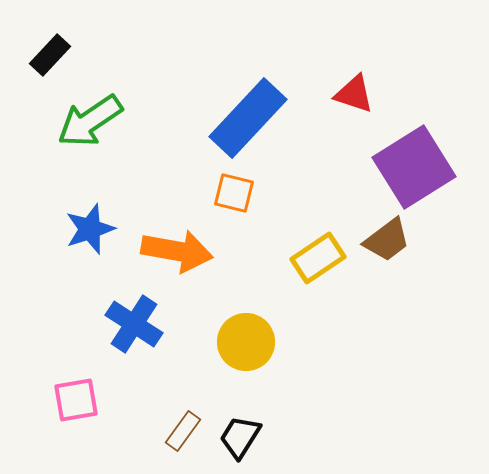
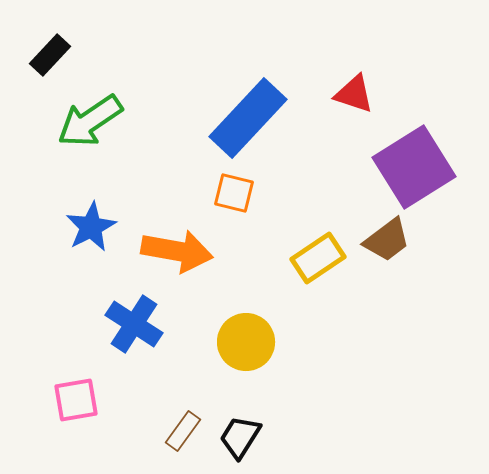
blue star: moved 1 px right, 2 px up; rotated 9 degrees counterclockwise
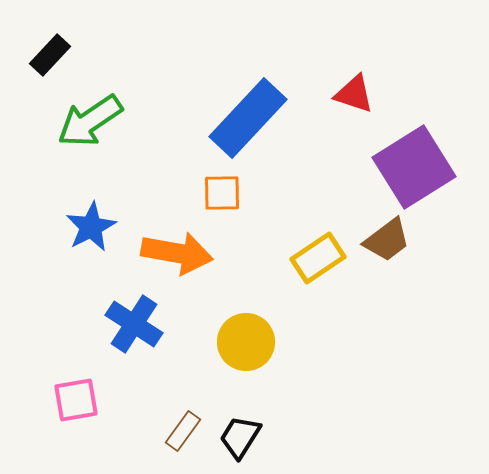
orange square: moved 12 px left; rotated 15 degrees counterclockwise
orange arrow: moved 2 px down
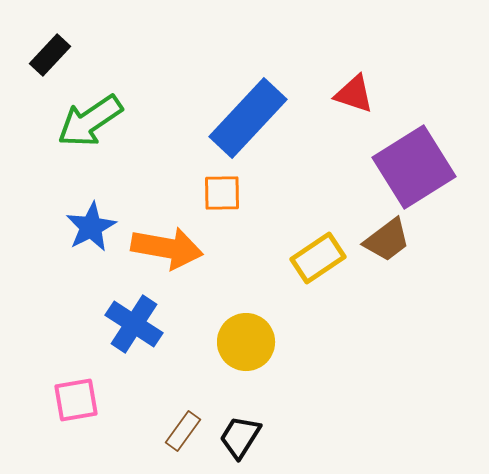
orange arrow: moved 10 px left, 5 px up
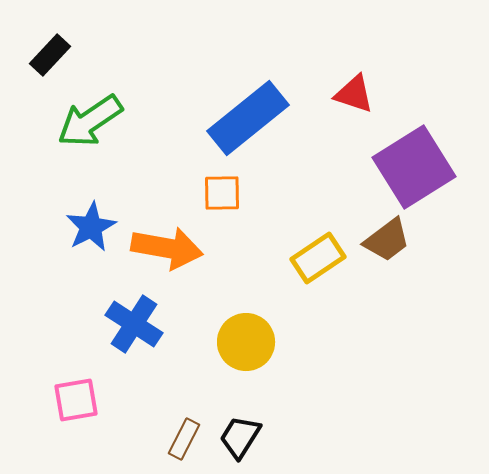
blue rectangle: rotated 8 degrees clockwise
brown rectangle: moved 1 px right, 8 px down; rotated 9 degrees counterclockwise
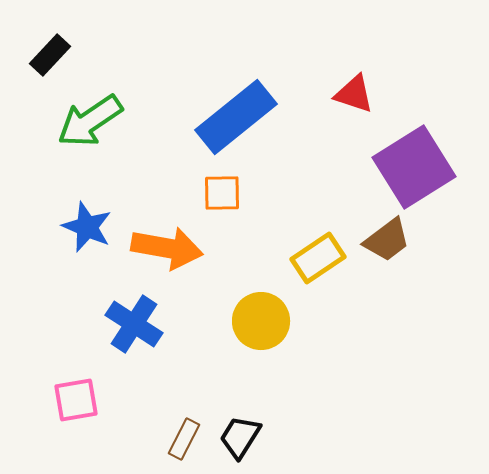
blue rectangle: moved 12 px left, 1 px up
blue star: moved 4 px left; rotated 21 degrees counterclockwise
yellow circle: moved 15 px right, 21 px up
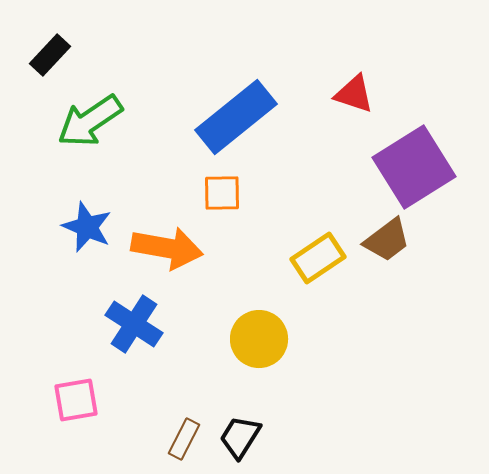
yellow circle: moved 2 px left, 18 px down
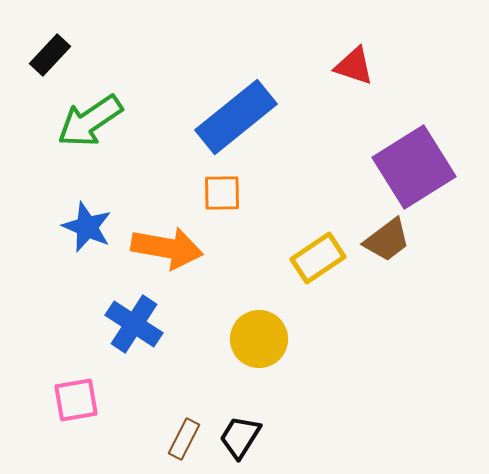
red triangle: moved 28 px up
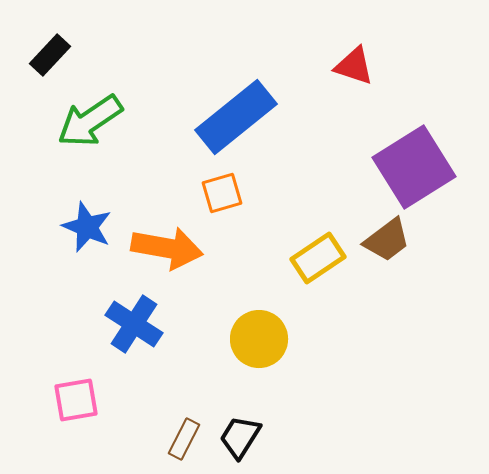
orange square: rotated 15 degrees counterclockwise
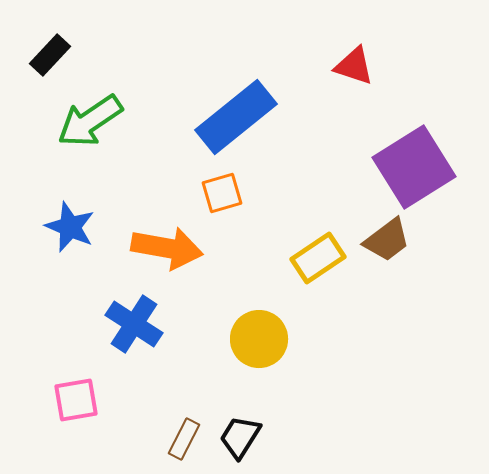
blue star: moved 17 px left
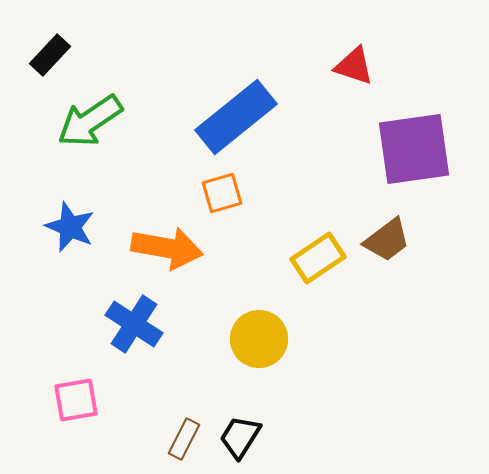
purple square: moved 18 px up; rotated 24 degrees clockwise
